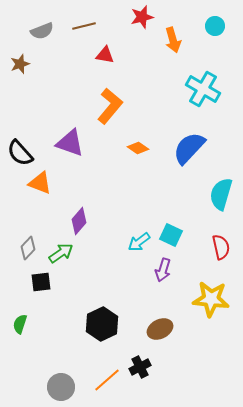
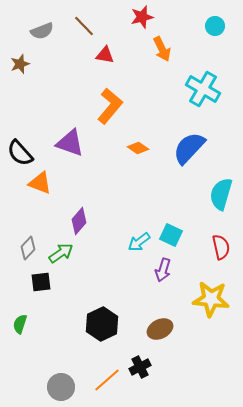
brown line: rotated 60 degrees clockwise
orange arrow: moved 11 px left, 9 px down; rotated 10 degrees counterclockwise
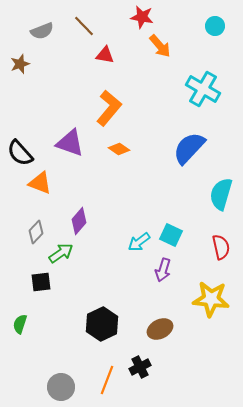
red star: rotated 25 degrees clockwise
orange arrow: moved 2 px left, 3 px up; rotated 15 degrees counterclockwise
orange L-shape: moved 1 px left, 2 px down
orange diamond: moved 19 px left, 1 px down
gray diamond: moved 8 px right, 16 px up
orange line: rotated 28 degrees counterclockwise
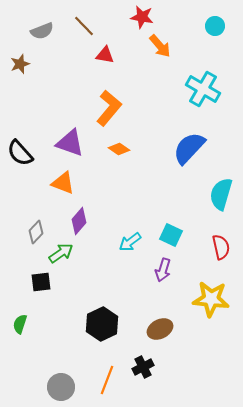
orange triangle: moved 23 px right
cyan arrow: moved 9 px left
black cross: moved 3 px right
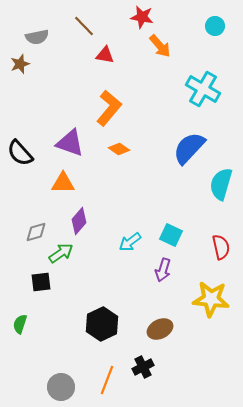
gray semicircle: moved 5 px left, 6 px down; rotated 10 degrees clockwise
orange triangle: rotated 20 degrees counterclockwise
cyan semicircle: moved 10 px up
gray diamond: rotated 30 degrees clockwise
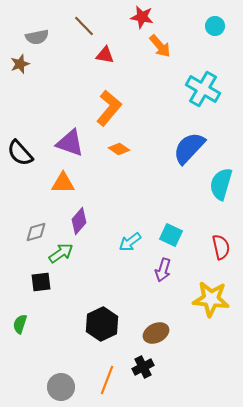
brown ellipse: moved 4 px left, 4 px down
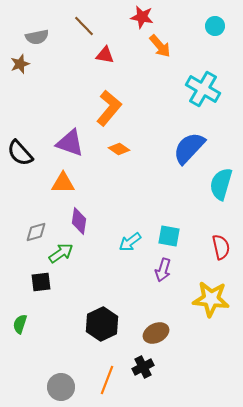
purple diamond: rotated 32 degrees counterclockwise
cyan square: moved 2 px left, 1 px down; rotated 15 degrees counterclockwise
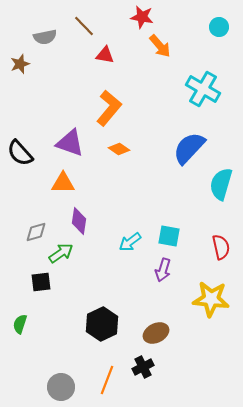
cyan circle: moved 4 px right, 1 px down
gray semicircle: moved 8 px right
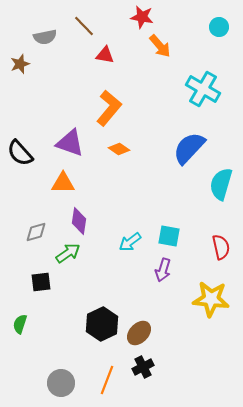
green arrow: moved 7 px right
brown ellipse: moved 17 px left; rotated 20 degrees counterclockwise
gray circle: moved 4 px up
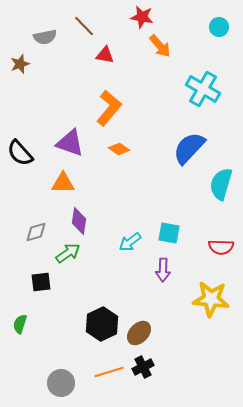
cyan square: moved 3 px up
red semicircle: rotated 105 degrees clockwise
purple arrow: rotated 15 degrees counterclockwise
orange line: moved 2 px right, 8 px up; rotated 52 degrees clockwise
